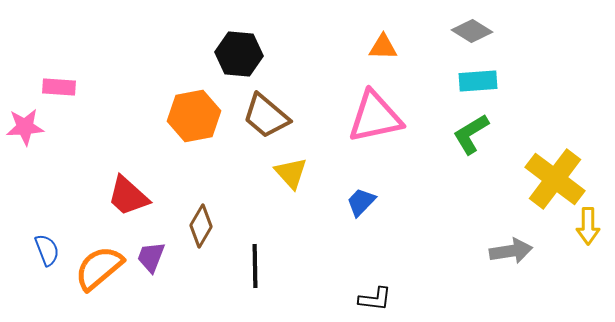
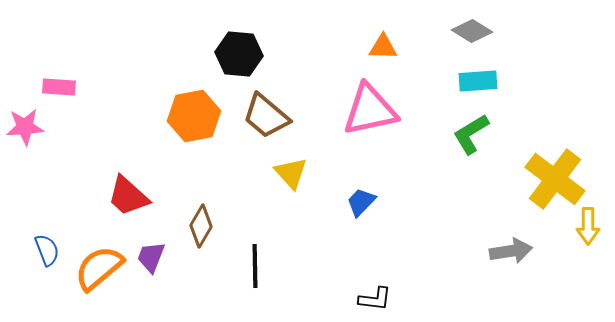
pink triangle: moved 5 px left, 7 px up
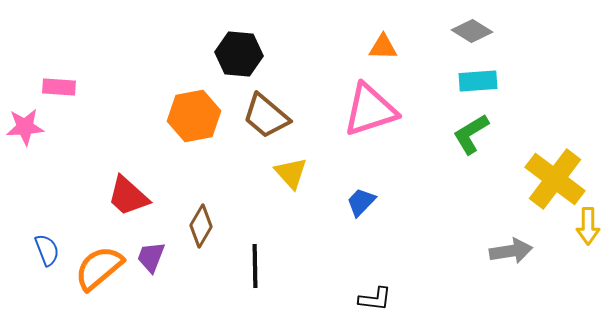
pink triangle: rotated 6 degrees counterclockwise
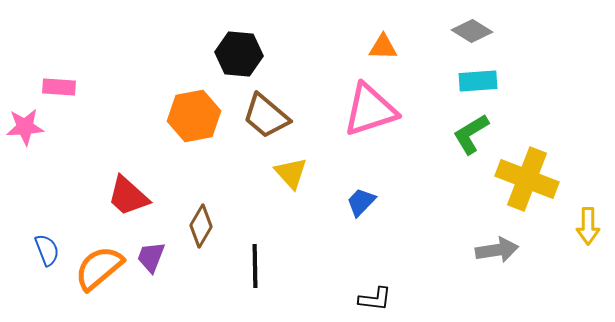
yellow cross: moved 28 px left; rotated 16 degrees counterclockwise
gray arrow: moved 14 px left, 1 px up
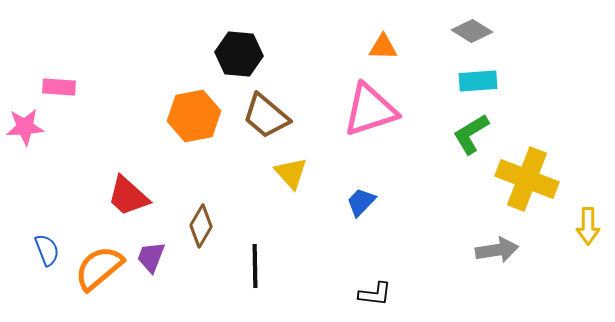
black L-shape: moved 5 px up
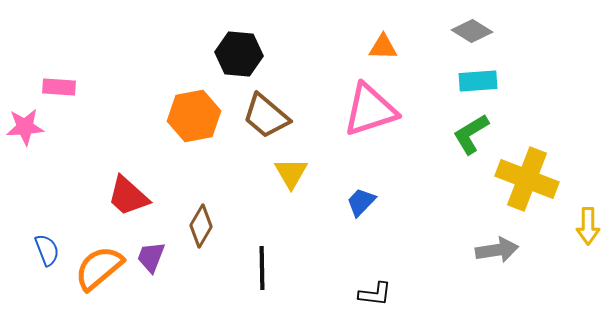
yellow triangle: rotated 12 degrees clockwise
black line: moved 7 px right, 2 px down
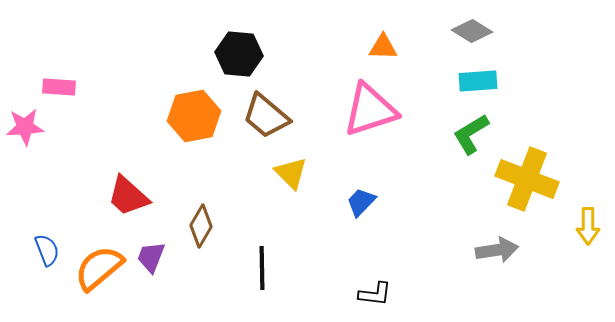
yellow triangle: rotated 15 degrees counterclockwise
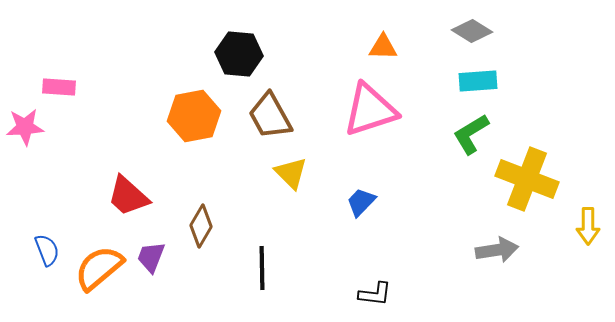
brown trapezoid: moved 4 px right; rotated 21 degrees clockwise
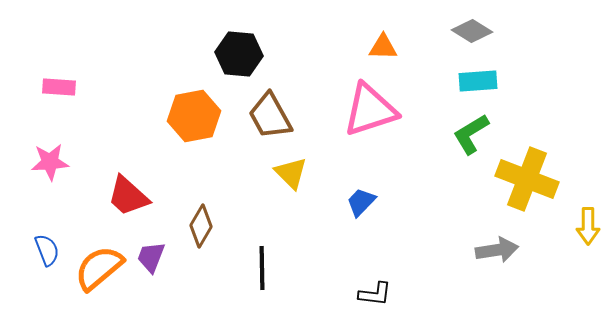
pink star: moved 25 px right, 35 px down
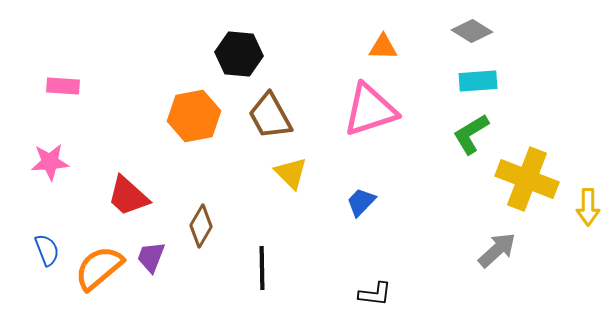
pink rectangle: moved 4 px right, 1 px up
yellow arrow: moved 19 px up
gray arrow: rotated 33 degrees counterclockwise
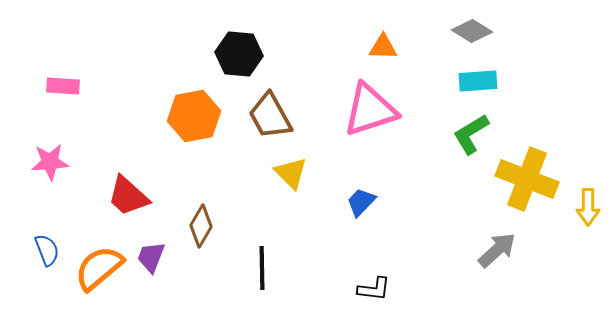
black L-shape: moved 1 px left, 5 px up
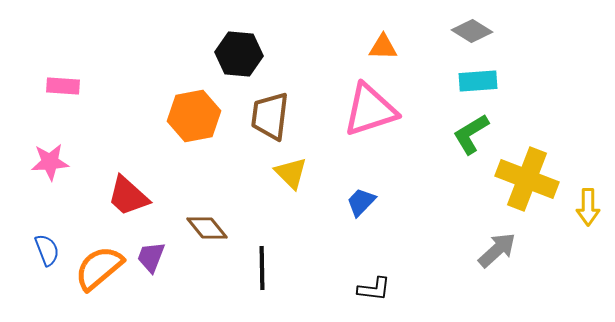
brown trapezoid: rotated 36 degrees clockwise
brown diamond: moved 6 px right, 2 px down; rotated 69 degrees counterclockwise
